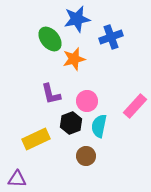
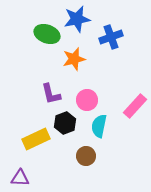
green ellipse: moved 3 px left, 5 px up; rotated 30 degrees counterclockwise
pink circle: moved 1 px up
black hexagon: moved 6 px left
purple triangle: moved 3 px right, 1 px up
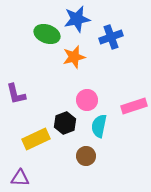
orange star: moved 2 px up
purple L-shape: moved 35 px left
pink rectangle: moved 1 px left; rotated 30 degrees clockwise
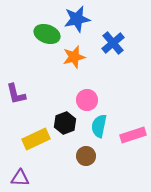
blue cross: moved 2 px right, 6 px down; rotated 20 degrees counterclockwise
pink rectangle: moved 1 px left, 29 px down
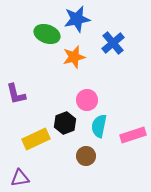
purple triangle: rotated 12 degrees counterclockwise
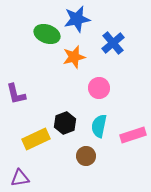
pink circle: moved 12 px right, 12 px up
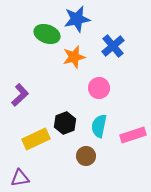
blue cross: moved 3 px down
purple L-shape: moved 4 px right, 1 px down; rotated 120 degrees counterclockwise
